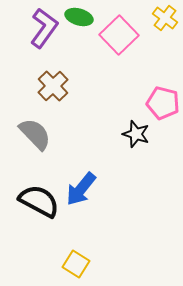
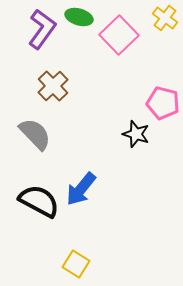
purple L-shape: moved 2 px left, 1 px down
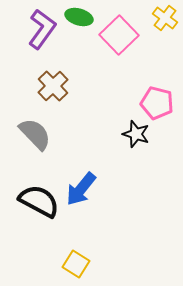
pink pentagon: moved 6 px left
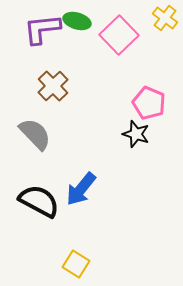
green ellipse: moved 2 px left, 4 px down
purple L-shape: rotated 132 degrees counterclockwise
pink pentagon: moved 8 px left; rotated 8 degrees clockwise
